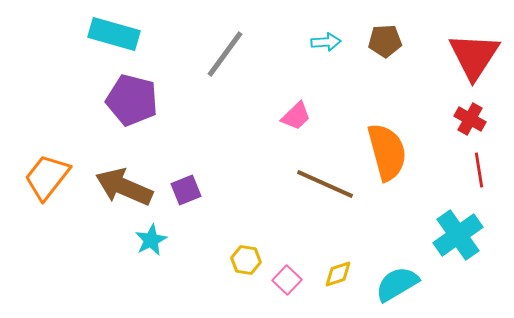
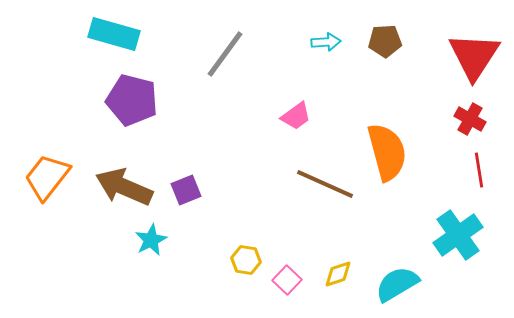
pink trapezoid: rotated 8 degrees clockwise
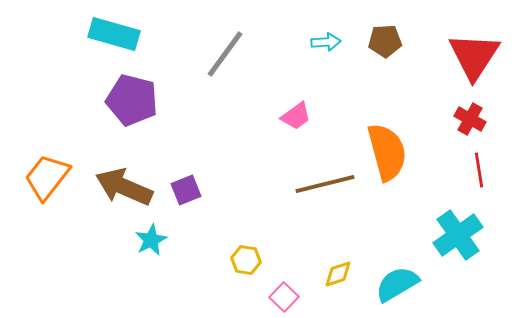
brown line: rotated 38 degrees counterclockwise
pink square: moved 3 px left, 17 px down
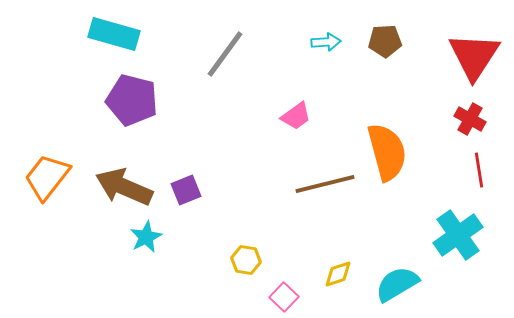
cyan star: moved 5 px left, 3 px up
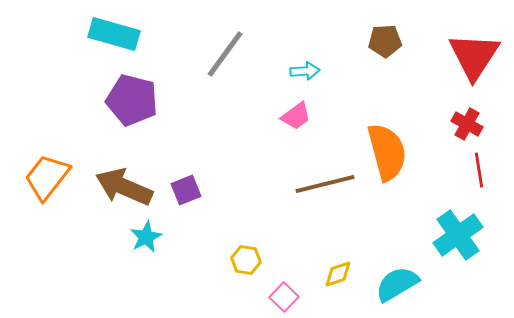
cyan arrow: moved 21 px left, 29 px down
red cross: moved 3 px left, 5 px down
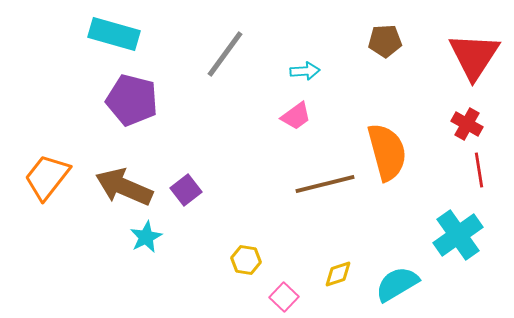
purple square: rotated 16 degrees counterclockwise
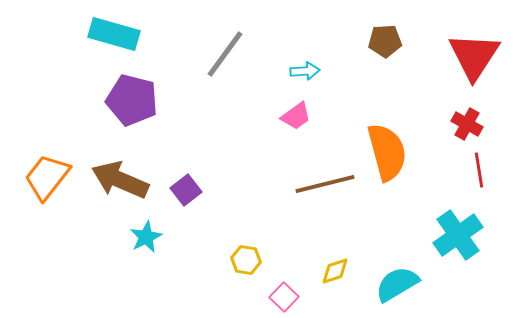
brown arrow: moved 4 px left, 7 px up
yellow diamond: moved 3 px left, 3 px up
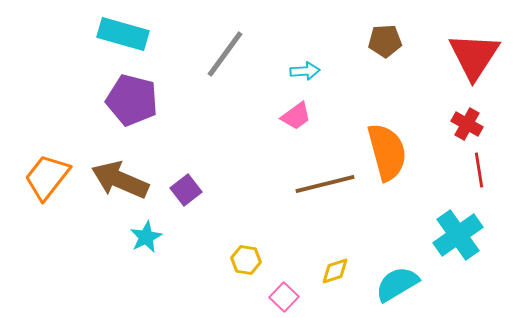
cyan rectangle: moved 9 px right
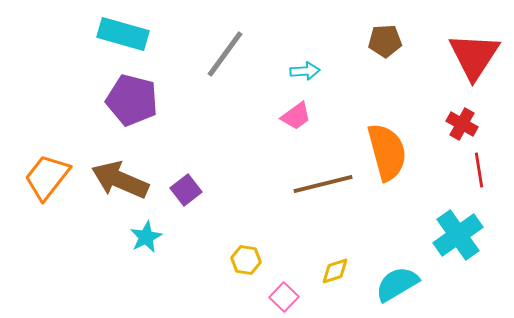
red cross: moved 5 px left
brown line: moved 2 px left
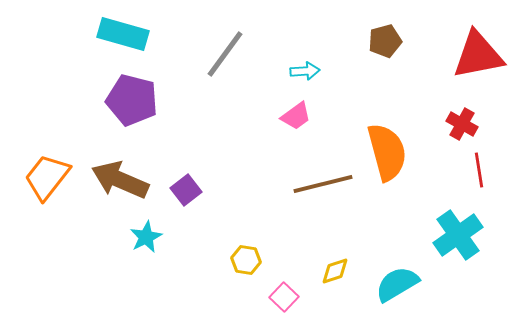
brown pentagon: rotated 12 degrees counterclockwise
red triangle: moved 4 px right, 1 px up; rotated 46 degrees clockwise
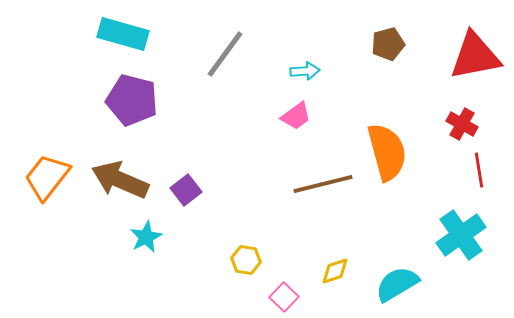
brown pentagon: moved 3 px right, 3 px down
red triangle: moved 3 px left, 1 px down
cyan cross: moved 3 px right
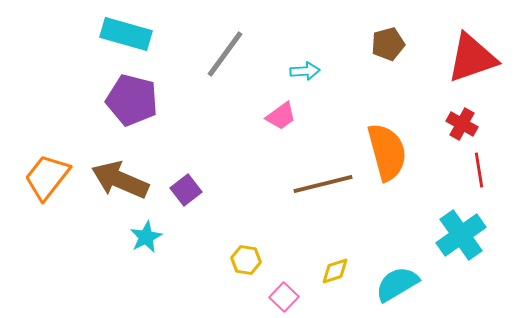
cyan rectangle: moved 3 px right
red triangle: moved 3 px left, 2 px down; rotated 8 degrees counterclockwise
pink trapezoid: moved 15 px left
